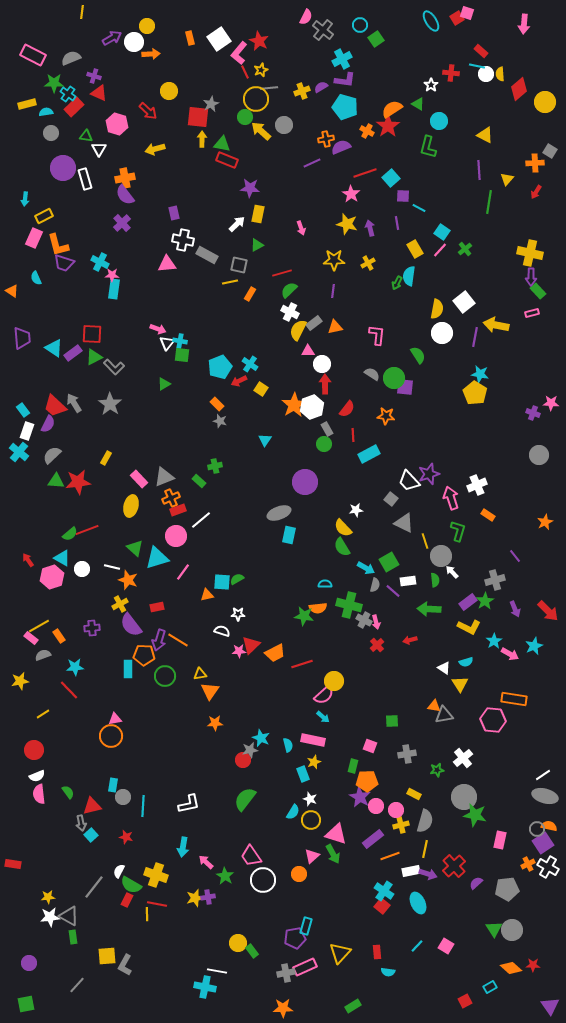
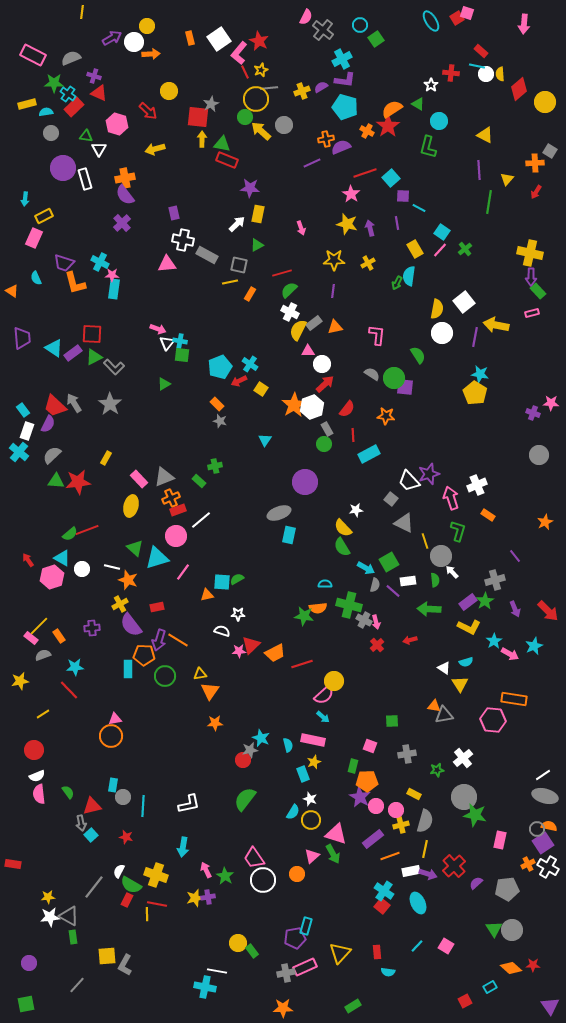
orange L-shape at (58, 245): moved 17 px right, 38 px down
red arrow at (325, 384): rotated 48 degrees clockwise
yellow line at (39, 626): rotated 15 degrees counterclockwise
pink trapezoid at (251, 856): moved 3 px right, 2 px down
pink arrow at (206, 862): moved 8 px down; rotated 21 degrees clockwise
orange circle at (299, 874): moved 2 px left
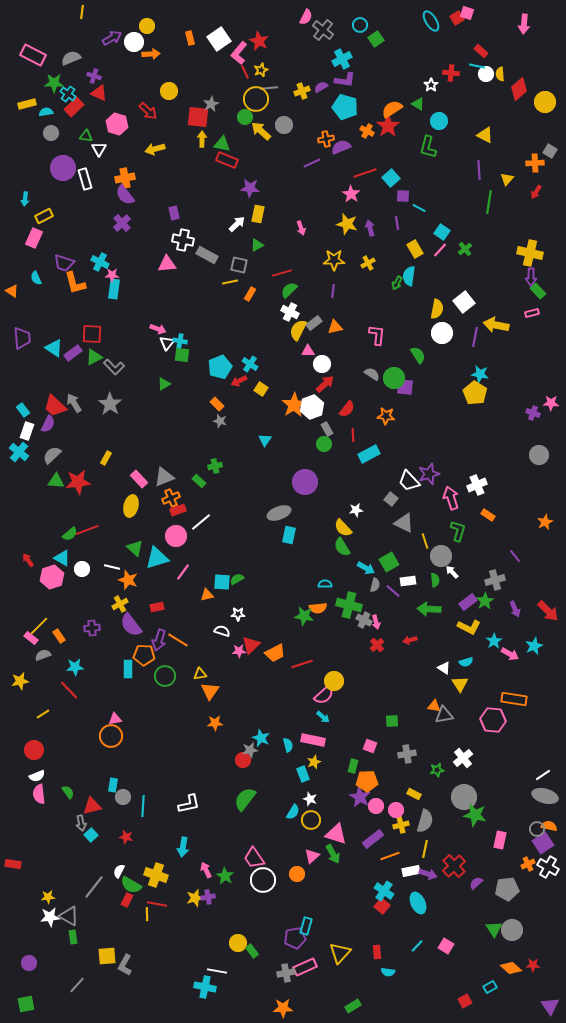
white line at (201, 520): moved 2 px down
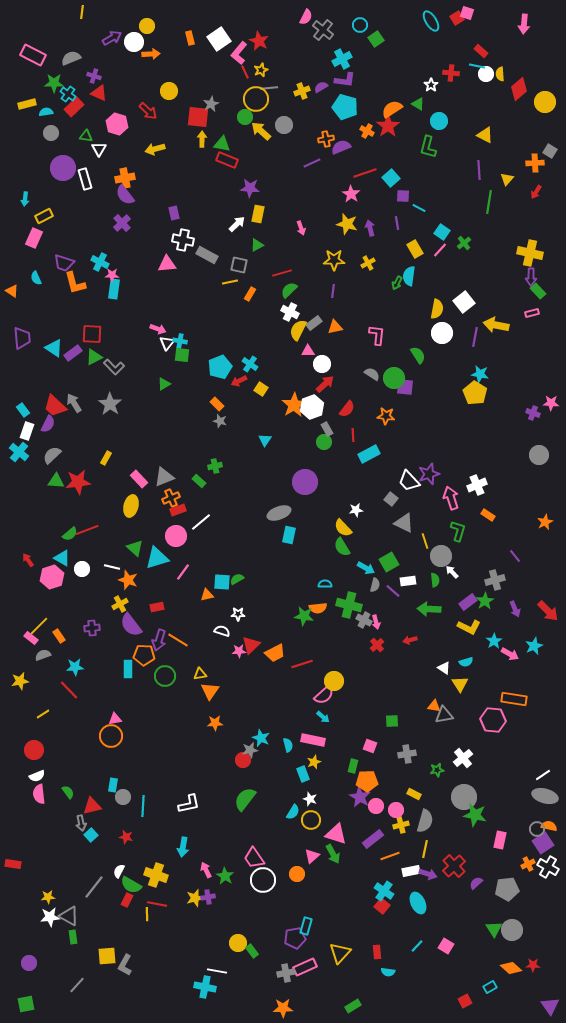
green cross at (465, 249): moved 1 px left, 6 px up
green circle at (324, 444): moved 2 px up
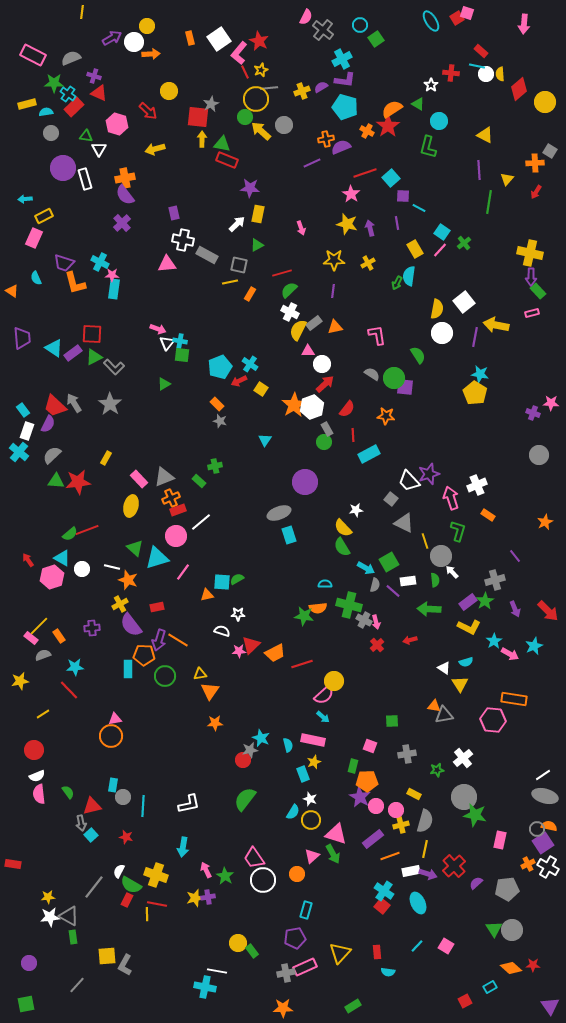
cyan arrow at (25, 199): rotated 80 degrees clockwise
pink L-shape at (377, 335): rotated 15 degrees counterclockwise
cyan rectangle at (289, 535): rotated 30 degrees counterclockwise
cyan rectangle at (306, 926): moved 16 px up
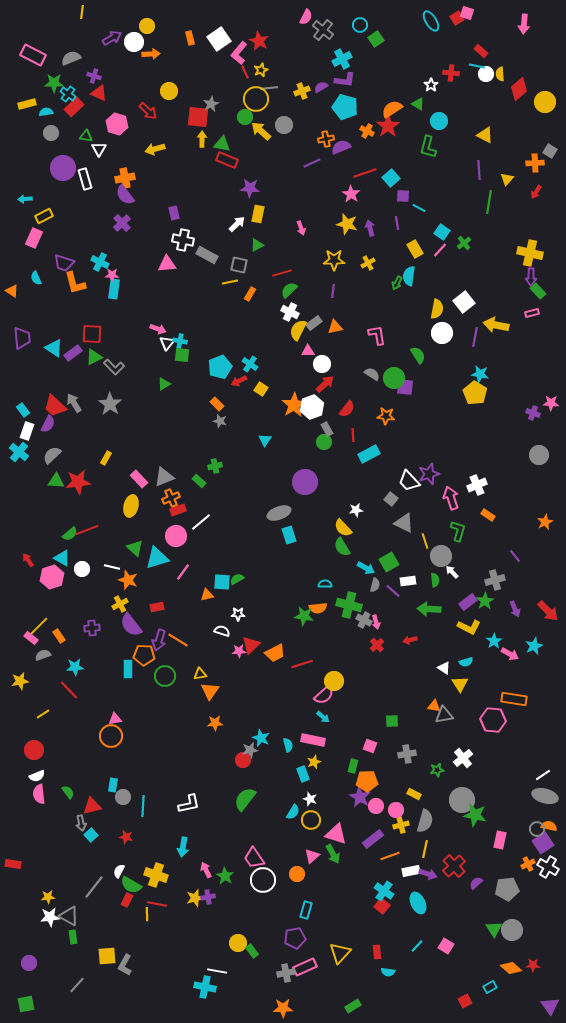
gray circle at (464, 797): moved 2 px left, 3 px down
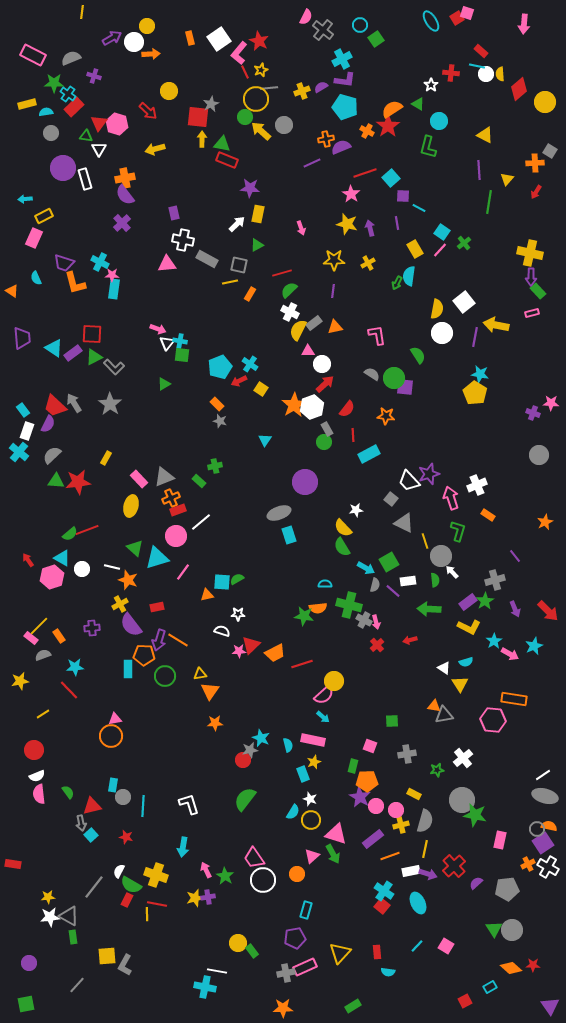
red triangle at (99, 93): moved 30 px down; rotated 42 degrees clockwise
gray rectangle at (207, 255): moved 4 px down
white L-shape at (189, 804): rotated 95 degrees counterclockwise
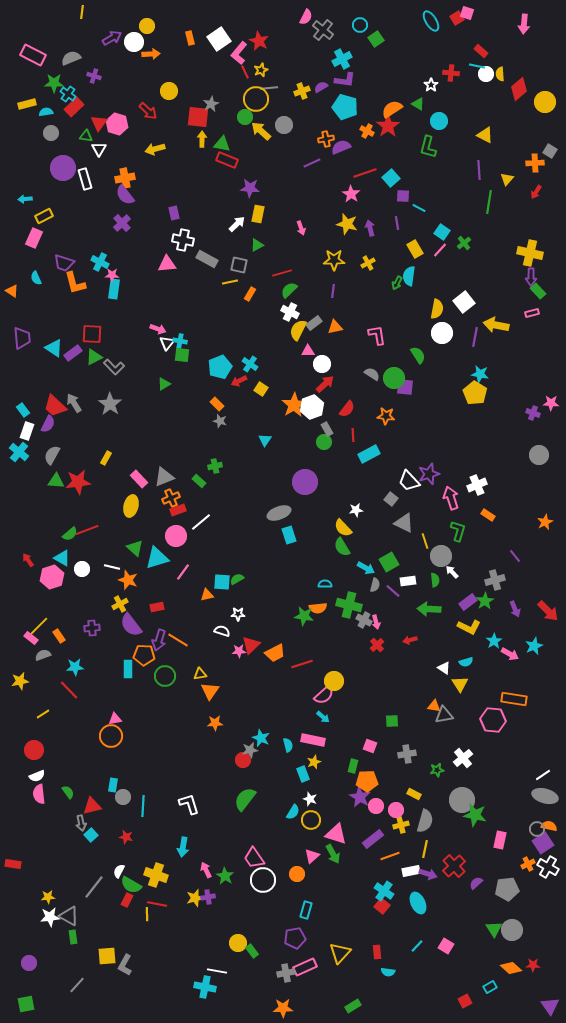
gray semicircle at (52, 455): rotated 18 degrees counterclockwise
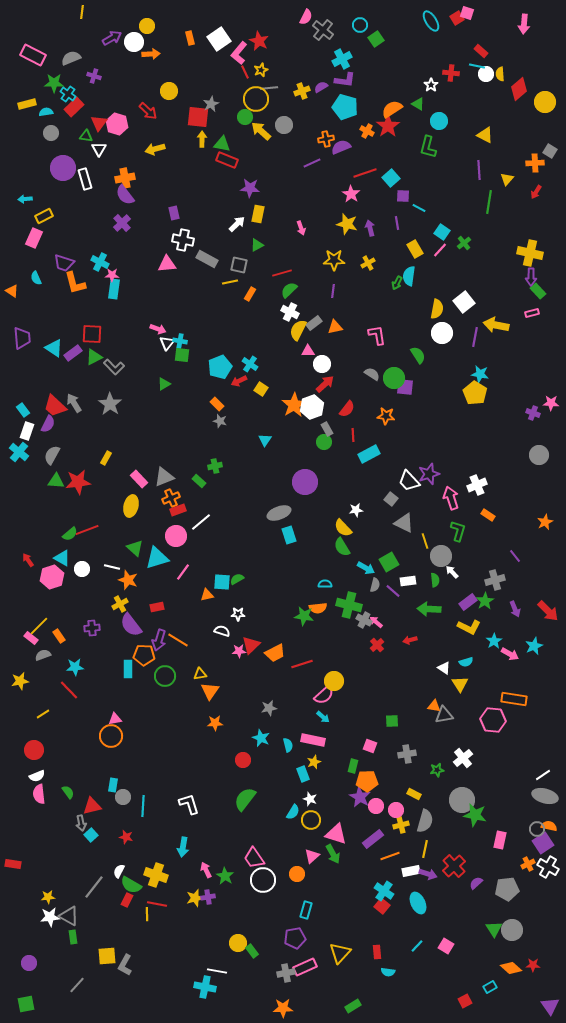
pink arrow at (376, 622): rotated 144 degrees clockwise
gray star at (250, 750): moved 19 px right, 42 px up
